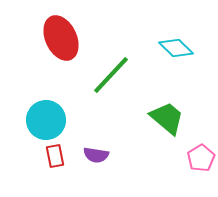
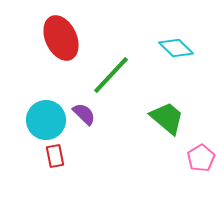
purple semicircle: moved 12 px left, 41 px up; rotated 145 degrees counterclockwise
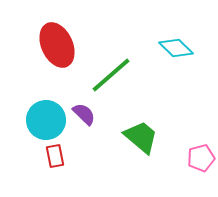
red ellipse: moved 4 px left, 7 px down
green line: rotated 6 degrees clockwise
green trapezoid: moved 26 px left, 19 px down
pink pentagon: rotated 16 degrees clockwise
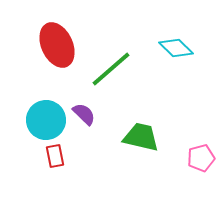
green line: moved 6 px up
green trapezoid: rotated 27 degrees counterclockwise
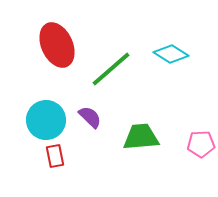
cyan diamond: moved 5 px left, 6 px down; rotated 12 degrees counterclockwise
purple semicircle: moved 6 px right, 3 px down
green trapezoid: rotated 18 degrees counterclockwise
pink pentagon: moved 14 px up; rotated 12 degrees clockwise
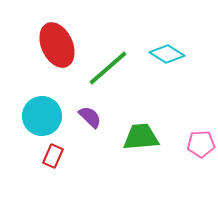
cyan diamond: moved 4 px left
green line: moved 3 px left, 1 px up
cyan circle: moved 4 px left, 4 px up
red rectangle: moved 2 px left; rotated 35 degrees clockwise
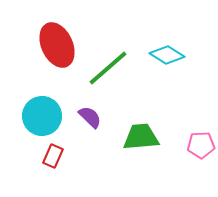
cyan diamond: moved 1 px down
pink pentagon: moved 1 px down
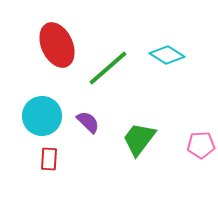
purple semicircle: moved 2 px left, 5 px down
green trapezoid: moved 2 px left, 2 px down; rotated 48 degrees counterclockwise
red rectangle: moved 4 px left, 3 px down; rotated 20 degrees counterclockwise
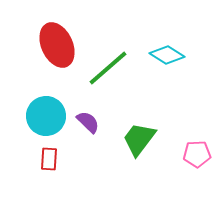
cyan circle: moved 4 px right
pink pentagon: moved 4 px left, 9 px down
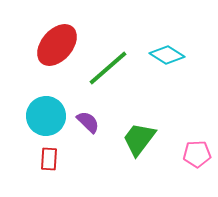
red ellipse: rotated 66 degrees clockwise
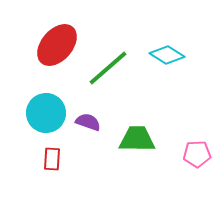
cyan circle: moved 3 px up
purple semicircle: rotated 25 degrees counterclockwise
green trapezoid: moved 2 px left; rotated 54 degrees clockwise
red rectangle: moved 3 px right
